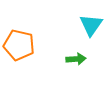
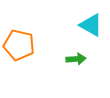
cyan triangle: rotated 35 degrees counterclockwise
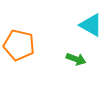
green arrow: rotated 24 degrees clockwise
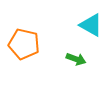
orange pentagon: moved 5 px right, 1 px up
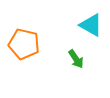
green arrow: rotated 36 degrees clockwise
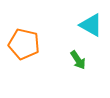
green arrow: moved 2 px right, 1 px down
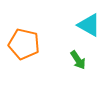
cyan triangle: moved 2 px left
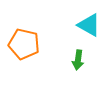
green arrow: rotated 42 degrees clockwise
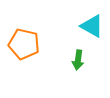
cyan triangle: moved 3 px right, 1 px down
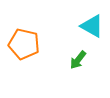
green arrow: rotated 30 degrees clockwise
